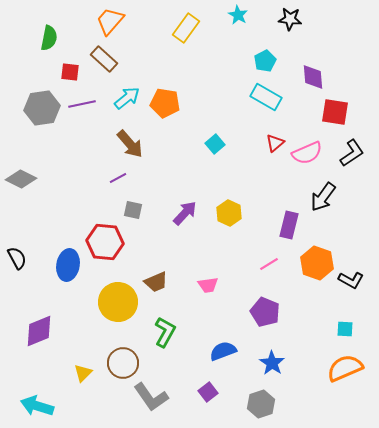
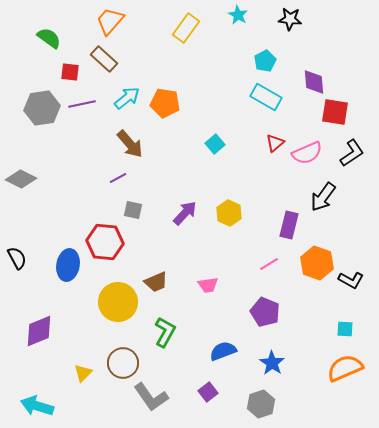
green semicircle at (49, 38): rotated 65 degrees counterclockwise
purple diamond at (313, 77): moved 1 px right, 5 px down
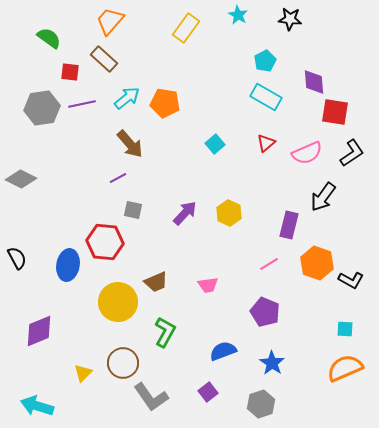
red triangle at (275, 143): moved 9 px left
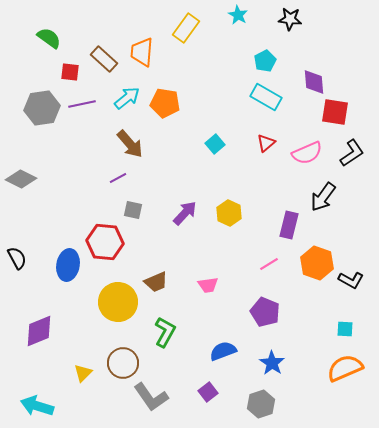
orange trapezoid at (110, 21): moved 32 px right, 31 px down; rotated 36 degrees counterclockwise
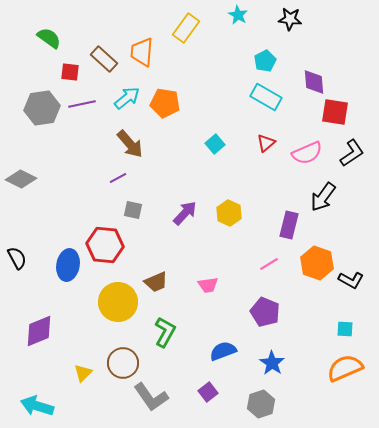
red hexagon at (105, 242): moved 3 px down
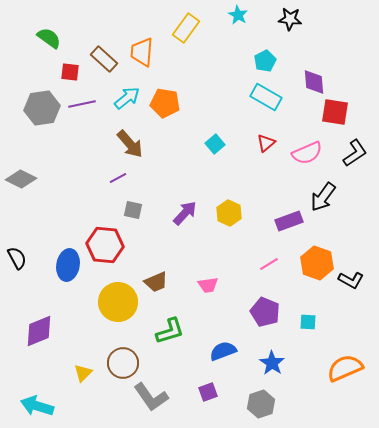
black L-shape at (352, 153): moved 3 px right
purple rectangle at (289, 225): moved 4 px up; rotated 56 degrees clockwise
cyan square at (345, 329): moved 37 px left, 7 px up
green L-shape at (165, 332): moved 5 px right, 1 px up; rotated 44 degrees clockwise
purple square at (208, 392): rotated 18 degrees clockwise
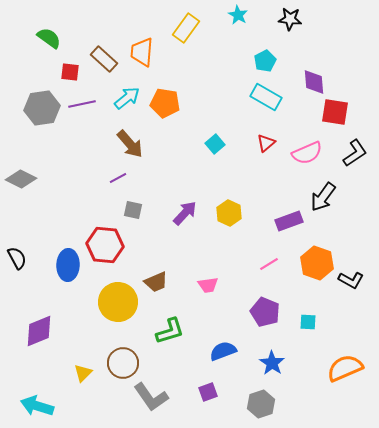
blue ellipse at (68, 265): rotated 8 degrees counterclockwise
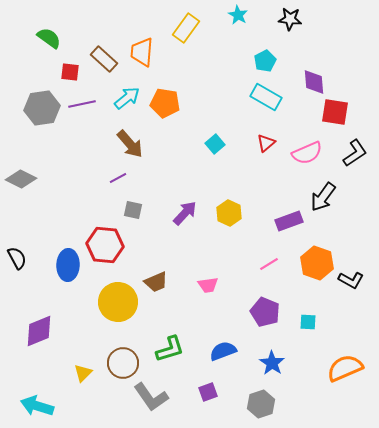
green L-shape at (170, 331): moved 18 px down
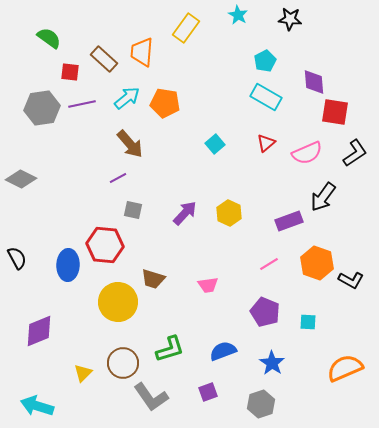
brown trapezoid at (156, 282): moved 3 px left, 3 px up; rotated 40 degrees clockwise
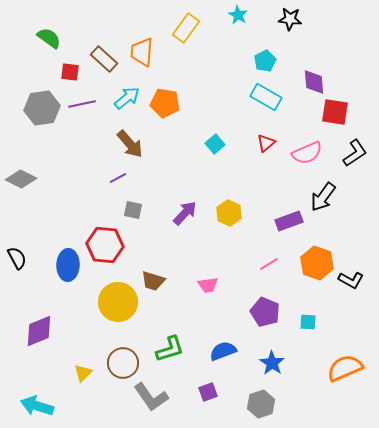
brown trapezoid at (153, 279): moved 2 px down
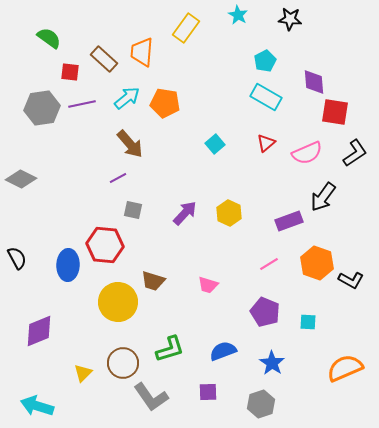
pink trapezoid at (208, 285): rotated 25 degrees clockwise
purple square at (208, 392): rotated 18 degrees clockwise
